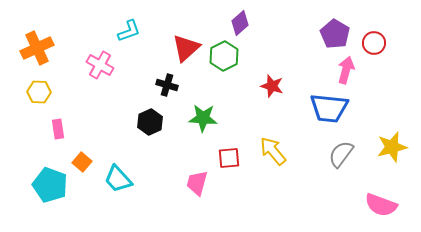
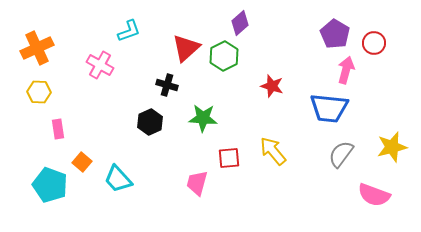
pink semicircle: moved 7 px left, 10 px up
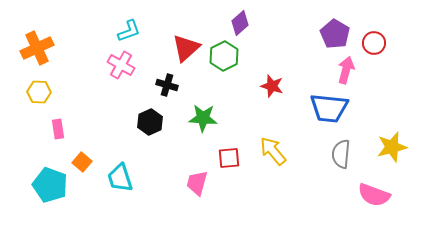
pink cross: moved 21 px right
gray semicircle: rotated 32 degrees counterclockwise
cyan trapezoid: moved 2 px right, 1 px up; rotated 24 degrees clockwise
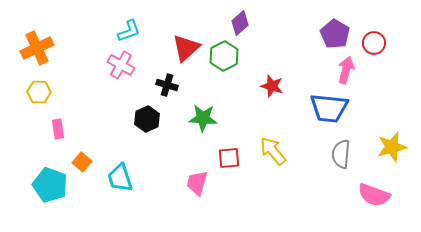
black hexagon: moved 3 px left, 3 px up
